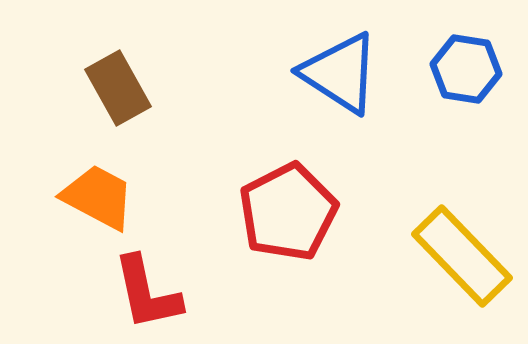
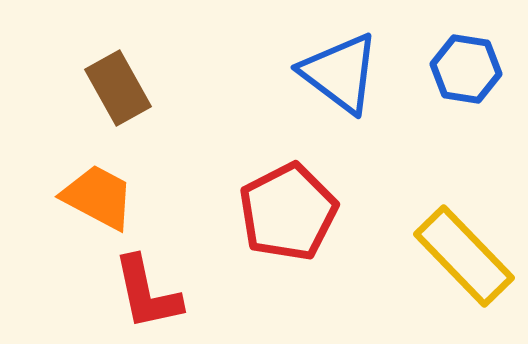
blue triangle: rotated 4 degrees clockwise
yellow rectangle: moved 2 px right
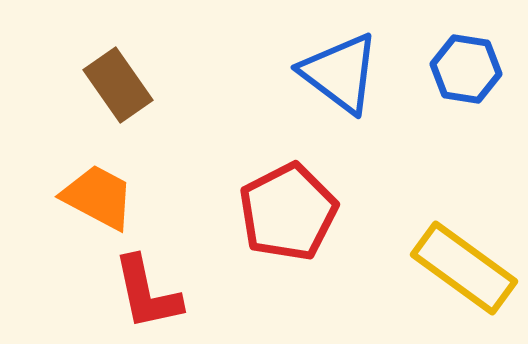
brown rectangle: moved 3 px up; rotated 6 degrees counterclockwise
yellow rectangle: moved 12 px down; rotated 10 degrees counterclockwise
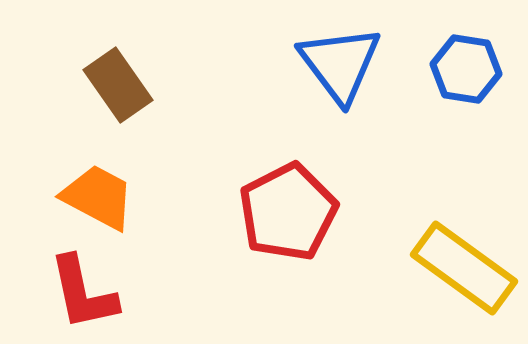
blue triangle: moved 9 px up; rotated 16 degrees clockwise
red L-shape: moved 64 px left
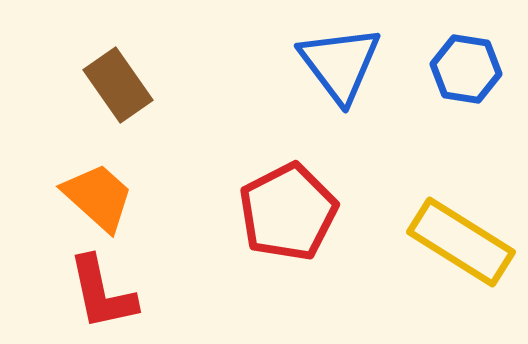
orange trapezoid: rotated 14 degrees clockwise
yellow rectangle: moved 3 px left, 26 px up; rotated 4 degrees counterclockwise
red L-shape: moved 19 px right
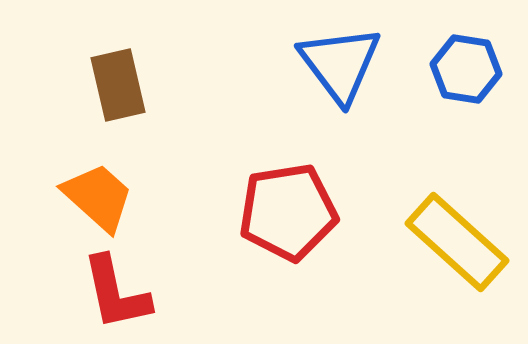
brown rectangle: rotated 22 degrees clockwise
red pentagon: rotated 18 degrees clockwise
yellow rectangle: moved 4 px left; rotated 10 degrees clockwise
red L-shape: moved 14 px right
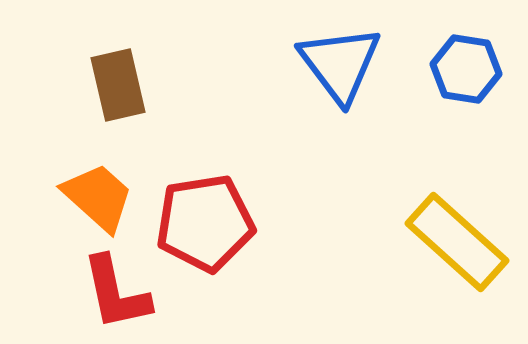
red pentagon: moved 83 px left, 11 px down
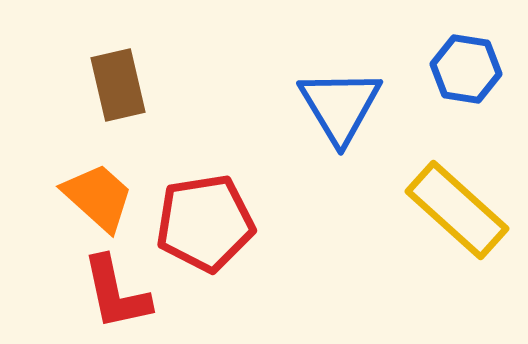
blue triangle: moved 42 px down; rotated 6 degrees clockwise
yellow rectangle: moved 32 px up
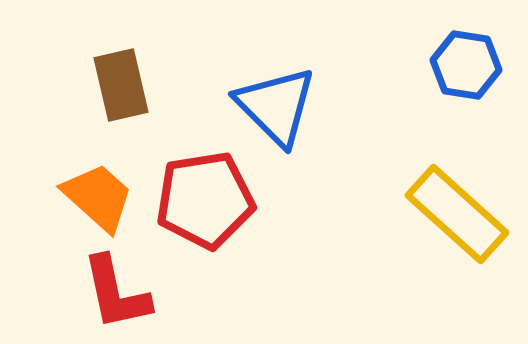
blue hexagon: moved 4 px up
brown rectangle: moved 3 px right
blue triangle: moved 64 px left; rotated 14 degrees counterclockwise
yellow rectangle: moved 4 px down
red pentagon: moved 23 px up
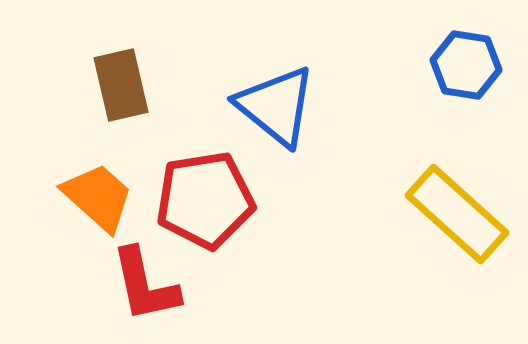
blue triangle: rotated 6 degrees counterclockwise
red L-shape: moved 29 px right, 8 px up
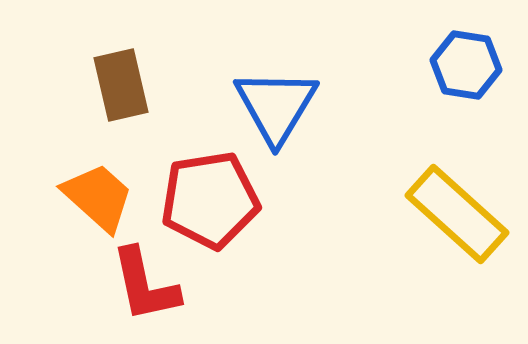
blue triangle: rotated 22 degrees clockwise
red pentagon: moved 5 px right
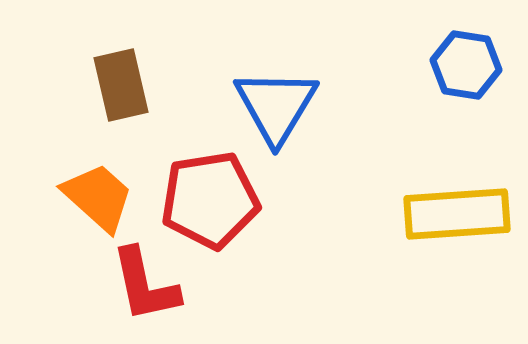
yellow rectangle: rotated 46 degrees counterclockwise
